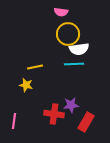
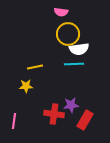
yellow star: moved 1 px down; rotated 16 degrees counterclockwise
red rectangle: moved 1 px left, 2 px up
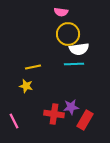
yellow line: moved 2 px left
yellow star: rotated 16 degrees clockwise
purple star: moved 2 px down
pink line: rotated 35 degrees counterclockwise
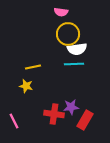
white semicircle: moved 2 px left
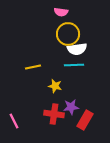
cyan line: moved 1 px down
yellow star: moved 29 px right
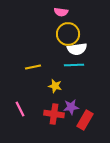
pink line: moved 6 px right, 12 px up
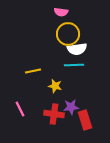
yellow line: moved 4 px down
red rectangle: rotated 48 degrees counterclockwise
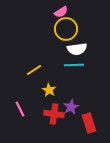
pink semicircle: rotated 40 degrees counterclockwise
yellow circle: moved 2 px left, 5 px up
yellow line: moved 1 px right, 1 px up; rotated 21 degrees counterclockwise
yellow star: moved 6 px left, 4 px down; rotated 16 degrees clockwise
purple star: rotated 21 degrees counterclockwise
red rectangle: moved 4 px right, 3 px down
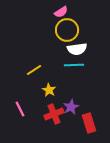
yellow circle: moved 1 px right, 1 px down
red cross: rotated 30 degrees counterclockwise
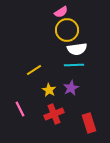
purple star: moved 19 px up
